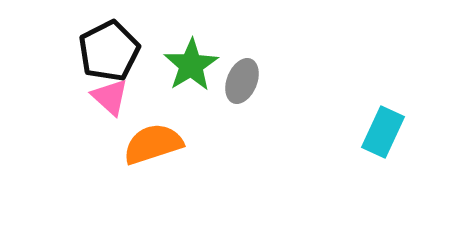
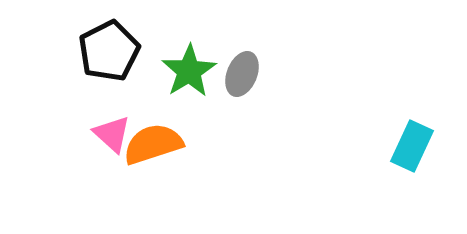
green star: moved 2 px left, 6 px down
gray ellipse: moved 7 px up
pink triangle: moved 2 px right, 37 px down
cyan rectangle: moved 29 px right, 14 px down
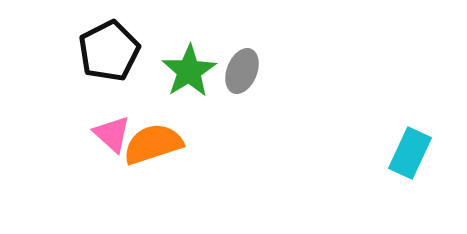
gray ellipse: moved 3 px up
cyan rectangle: moved 2 px left, 7 px down
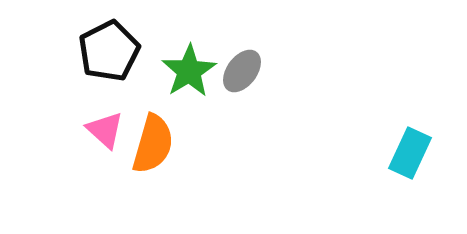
gray ellipse: rotated 15 degrees clockwise
pink triangle: moved 7 px left, 4 px up
orange semicircle: rotated 124 degrees clockwise
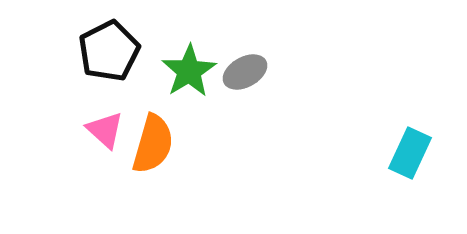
gray ellipse: moved 3 px right, 1 px down; rotated 24 degrees clockwise
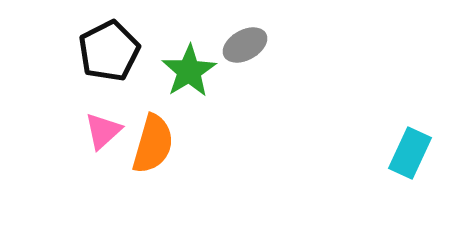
gray ellipse: moved 27 px up
pink triangle: moved 2 px left, 1 px down; rotated 36 degrees clockwise
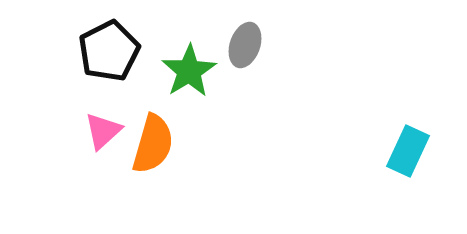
gray ellipse: rotated 42 degrees counterclockwise
cyan rectangle: moved 2 px left, 2 px up
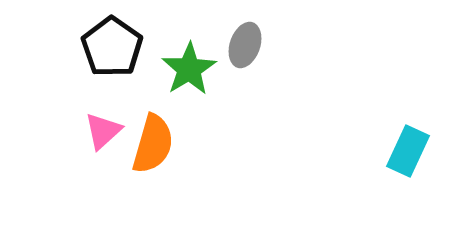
black pentagon: moved 3 px right, 4 px up; rotated 10 degrees counterclockwise
green star: moved 2 px up
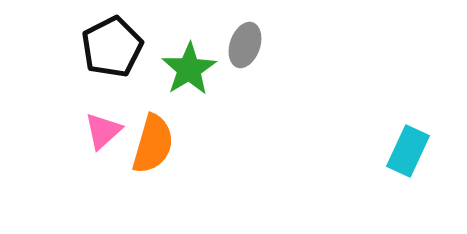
black pentagon: rotated 10 degrees clockwise
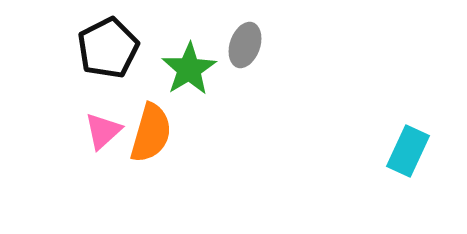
black pentagon: moved 4 px left, 1 px down
orange semicircle: moved 2 px left, 11 px up
